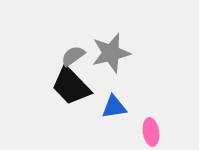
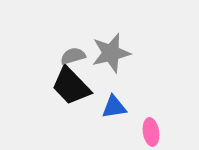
gray semicircle: rotated 20 degrees clockwise
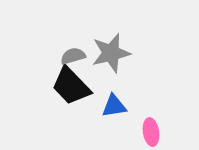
blue triangle: moved 1 px up
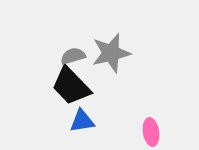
blue triangle: moved 32 px left, 15 px down
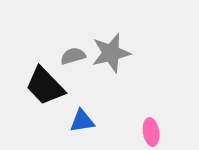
black trapezoid: moved 26 px left
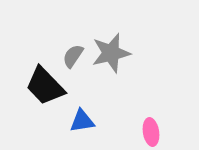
gray semicircle: rotated 40 degrees counterclockwise
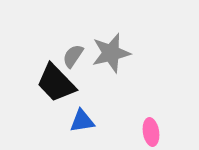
black trapezoid: moved 11 px right, 3 px up
